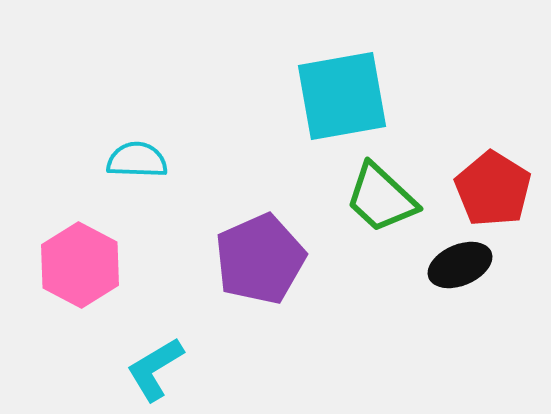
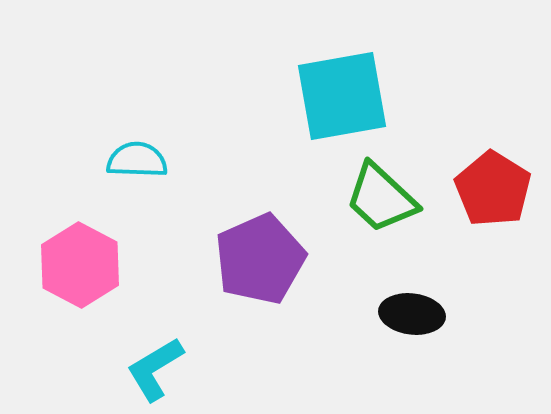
black ellipse: moved 48 px left, 49 px down; rotated 30 degrees clockwise
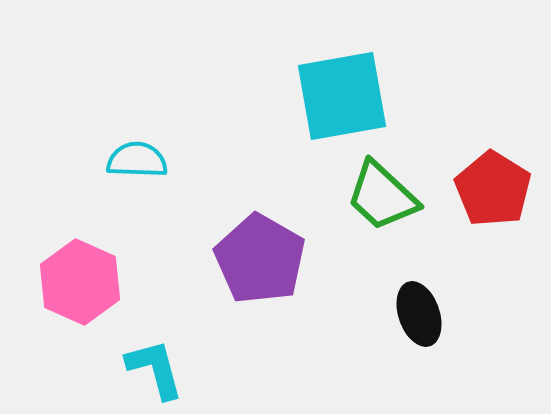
green trapezoid: moved 1 px right, 2 px up
purple pentagon: rotated 18 degrees counterclockwise
pink hexagon: moved 17 px down; rotated 4 degrees counterclockwise
black ellipse: moved 7 px right; rotated 64 degrees clockwise
cyan L-shape: rotated 106 degrees clockwise
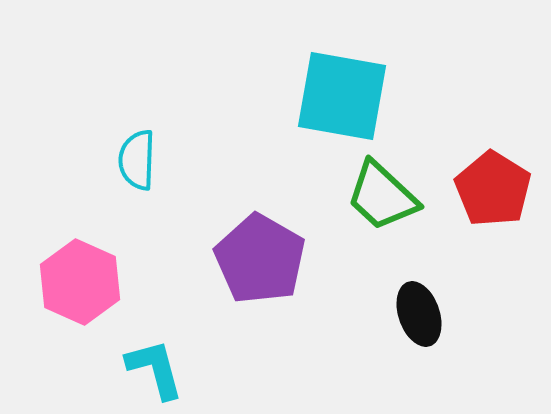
cyan square: rotated 20 degrees clockwise
cyan semicircle: rotated 90 degrees counterclockwise
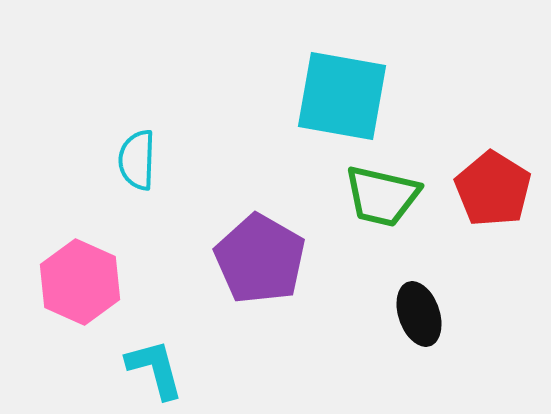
green trapezoid: rotated 30 degrees counterclockwise
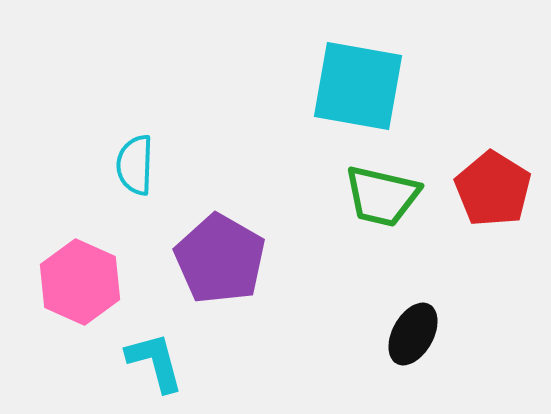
cyan square: moved 16 px right, 10 px up
cyan semicircle: moved 2 px left, 5 px down
purple pentagon: moved 40 px left
black ellipse: moved 6 px left, 20 px down; rotated 48 degrees clockwise
cyan L-shape: moved 7 px up
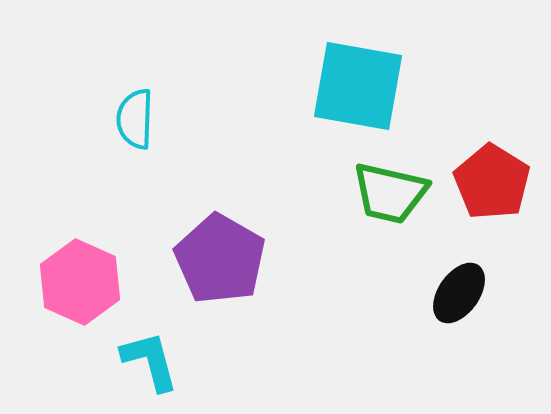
cyan semicircle: moved 46 px up
red pentagon: moved 1 px left, 7 px up
green trapezoid: moved 8 px right, 3 px up
black ellipse: moved 46 px right, 41 px up; rotated 6 degrees clockwise
cyan L-shape: moved 5 px left, 1 px up
